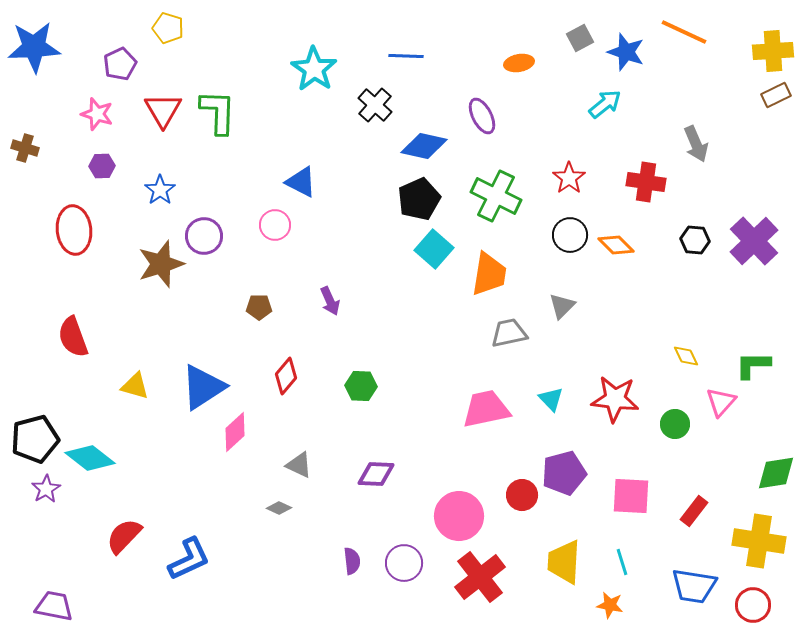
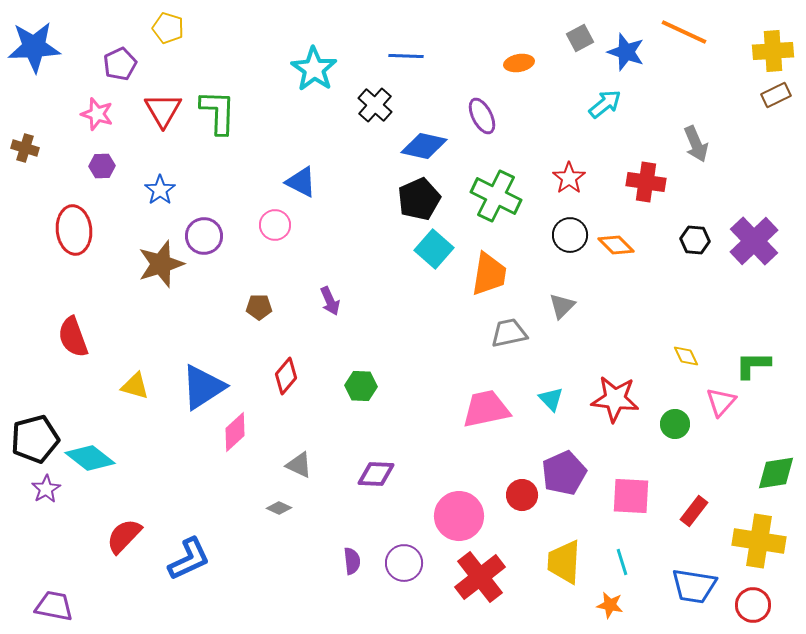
purple pentagon at (564, 473): rotated 9 degrees counterclockwise
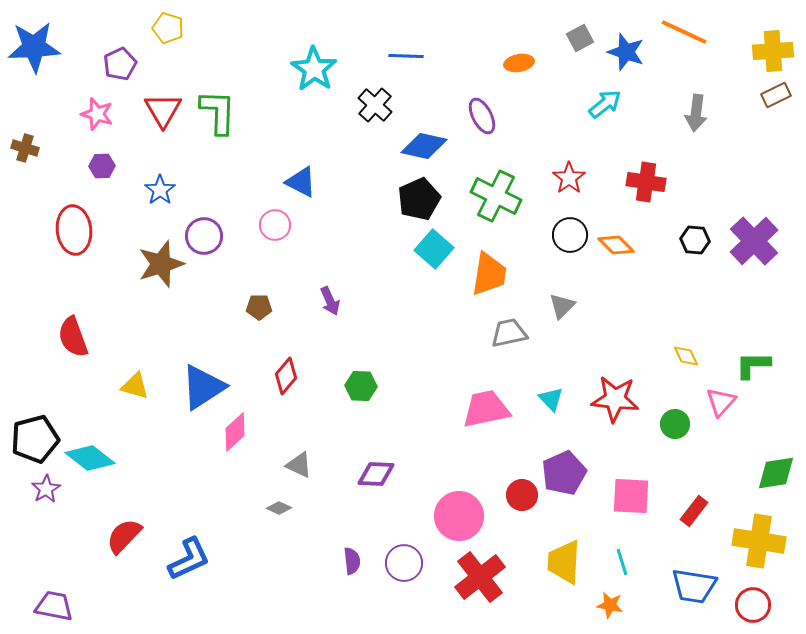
gray arrow at (696, 144): moved 31 px up; rotated 30 degrees clockwise
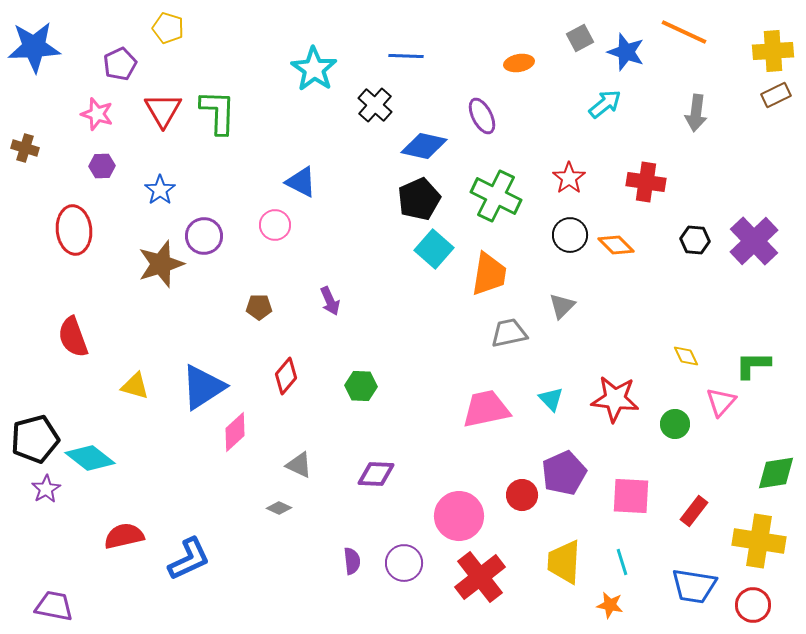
red semicircle at (124, 536): rotated 33 degrees clockwise
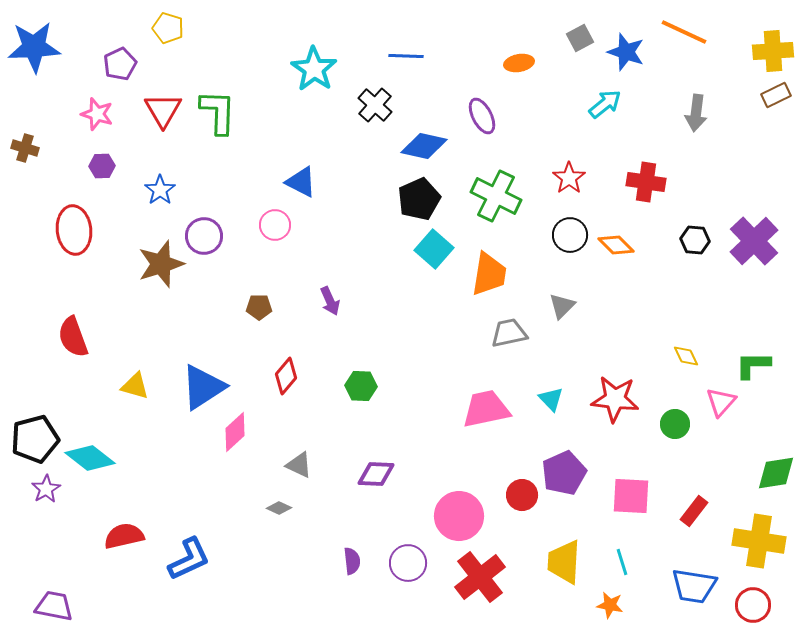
purple circle at (404, 563): moved 4 px right
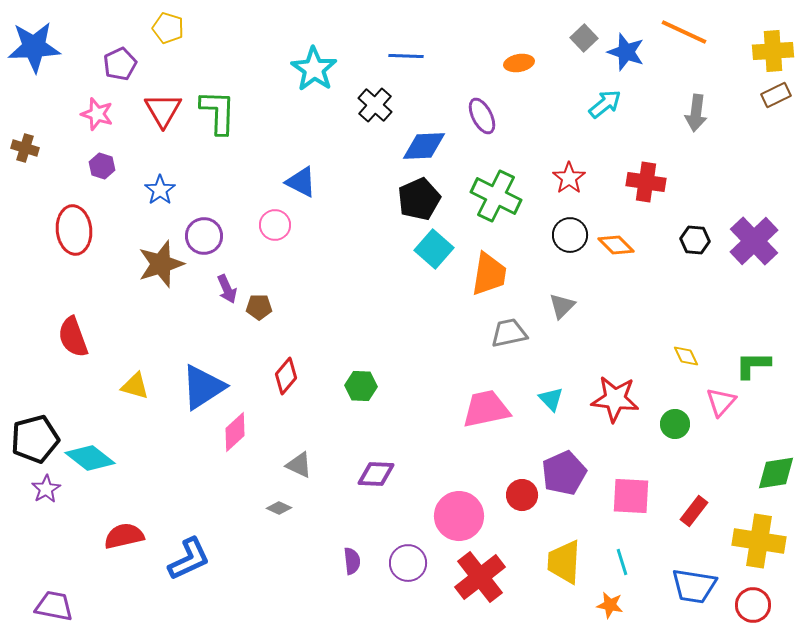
gray square at (580, 38): moved 4 px right; rotated 16 degrees counterclockwise
blue diamond at (424, 146): rotated 15 degrees counterclockwise
purple hexagon at (102, 166): rotated 20 degrees clockwise
purple arrow at (330, 301): moved 103 px left, 12 px up
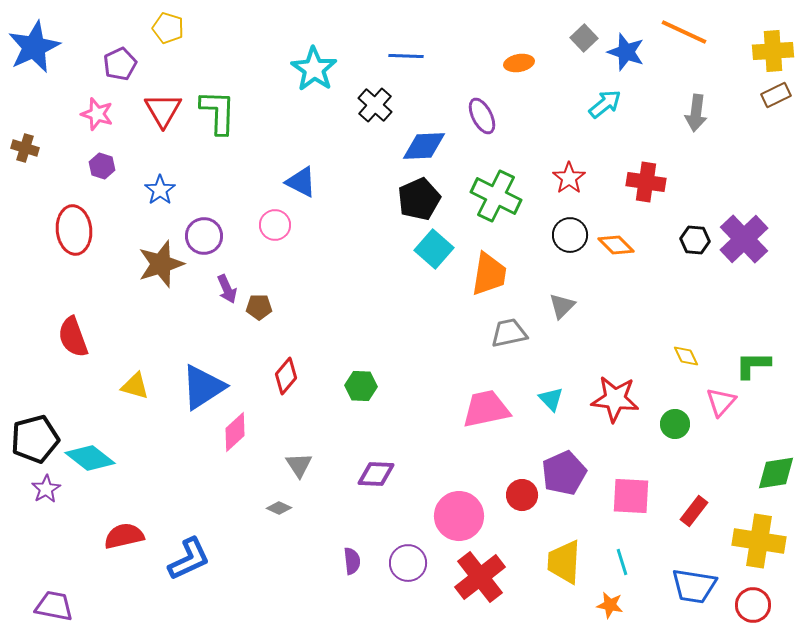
blue star at (34, 47): rotated 22 degrees counterclockwise
purple cross at (754, 241): moved 10 px left, 2 px up
gray triangle at (299, 465): rotated 32 degrees clockwise
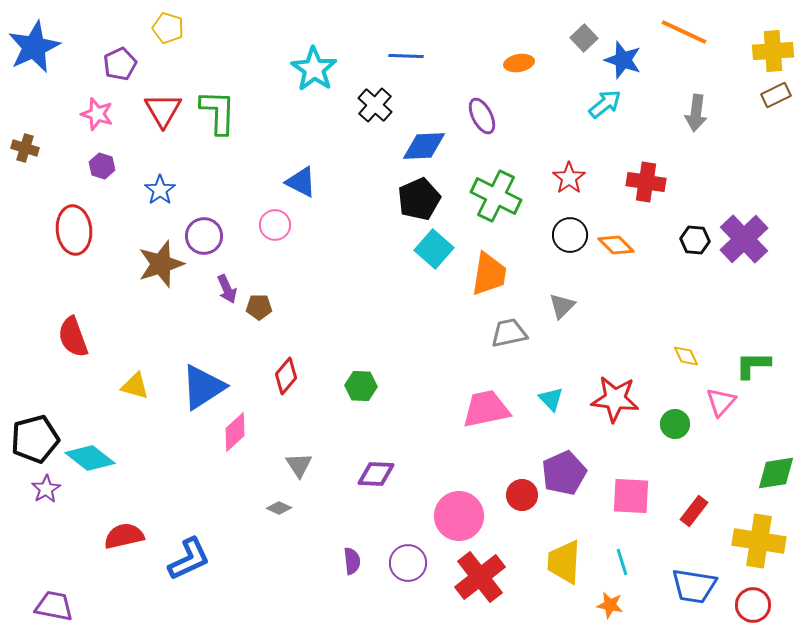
blue star at (626, 52): moved 3 px left, 8 px down
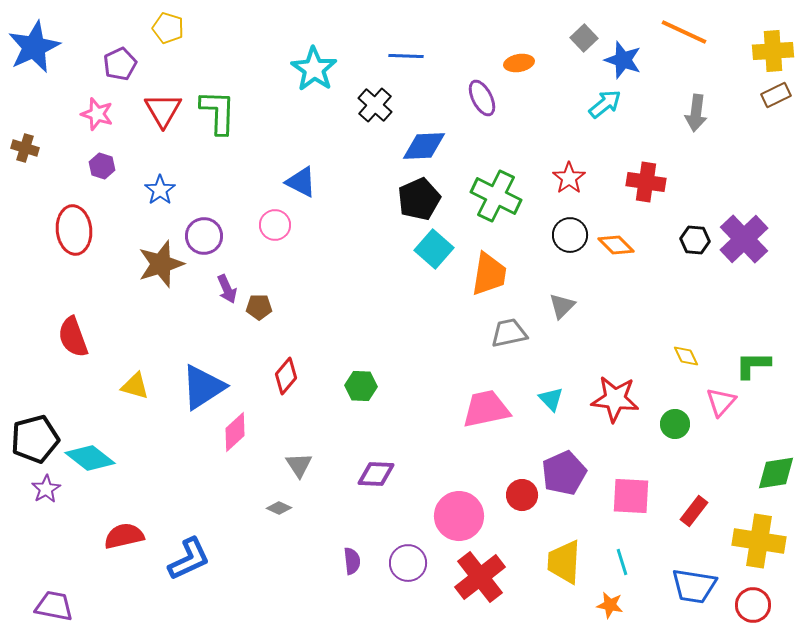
purple ellipse at (482, 116): moved 18 px up
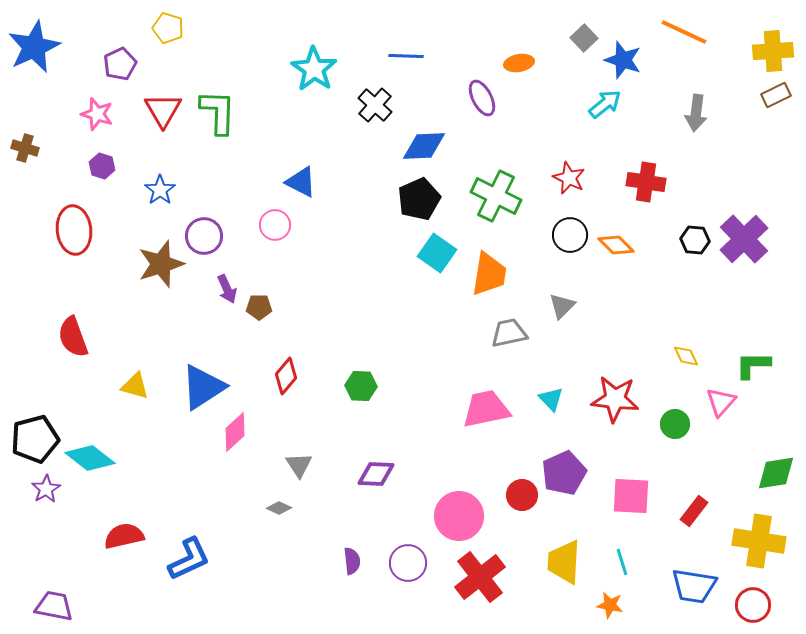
red star at (569, 178): rotated 12 degrees counterclockwise
cyan square at (434, 249): moved 3 px right, 4 px down; rotated 6 degrees counterclockwise
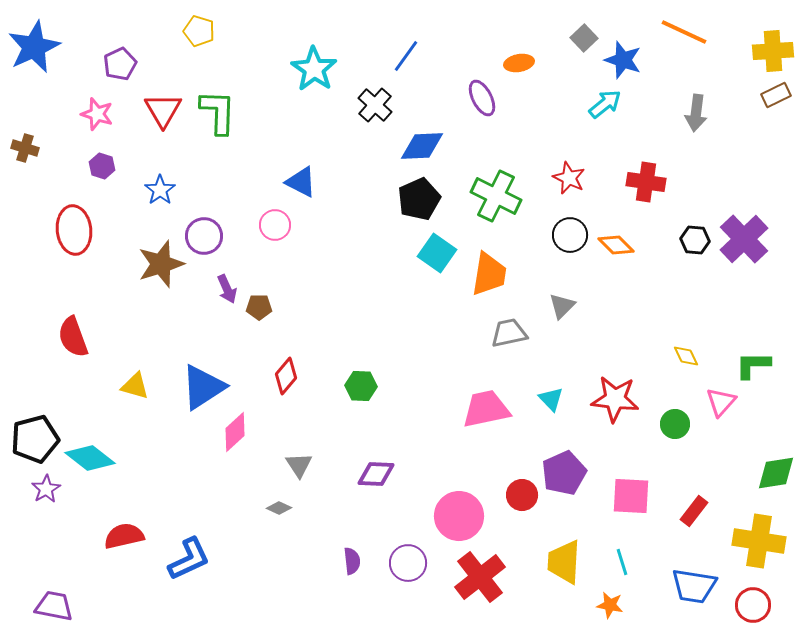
yellow pentagon at (168, 28): moved 31 px right, 3 px down
blue line at (406, 56): rotated 56 degrees counterclockwise
blue diamond at (424, 146): moved 2 px left
